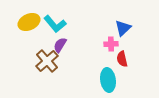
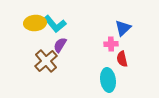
yellow ellipse: moved 6 px right, 1 px down; rotated 20 degrees clockwise
brown cross: moved 1 px left
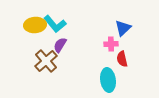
yellow ellipse: moved 2 px down
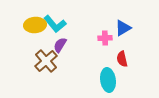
blue triangle: rotated 12 degrees clockwise
pink cross: moved 6 px left, 6 px up
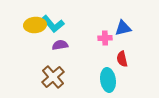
cyan L-shape: moved 2 px left
blue triangle: rotated 18 degrees clockwise
purple semicircle: rotated 49 degrees clockwise
brown cross: moved 7 px right, 16 px down
